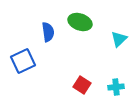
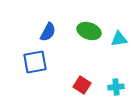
green ellipse: moved 9 px right, 9 px down
blue semicircle: rotated 36 degrees clockwise
cyan triangle: rotated 36 degrees clockwise
blue square: moved 12 px right, 1 px down; rotated 15 degrees clockwise
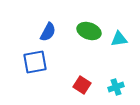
cyan cross: rotated 14 degrees counterclockwise
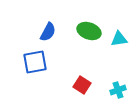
cyan cross: moved 2 px right, 3 px down
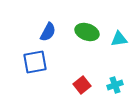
green ellipse: moved 2 px left, 1 px down
red square: rotated 18 degrees clockwise
cyan cross: moved 3 px left, 5 px up
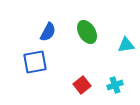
green ellipse: rotated 40 degrees clockwise
cyan triangle: moved 7 px right, 6 px down
